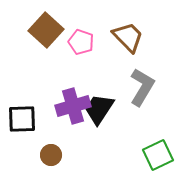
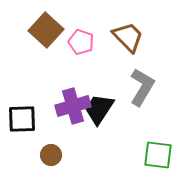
green square: rotated 32 degrees clockwise
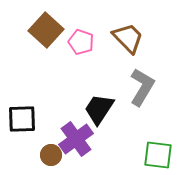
brown trapezoid: moved 1 px down
purple cross: moved 3 px right, 33 px down; rotated 20 degrees counterclockwise
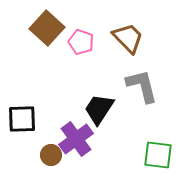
brown square: moved 1 px right, 2 px up
gray L-shape: moved 1 px up; rotated 45 degrees counterclockwise
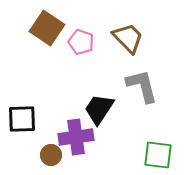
brown square: rotated 8 degrees counterclockwise
purple cross: moved 2 px up; rotated 28 degrees clockwise
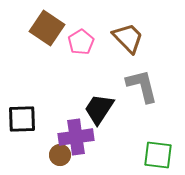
pink pentagon: rotated 20 degrees clockwise
brown circle: moved 9 px right
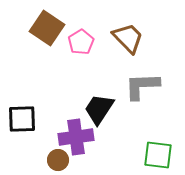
gray L-shape: rotated 78 degrees counterclockwise
brown circle: moved 2 px left, 5 px down
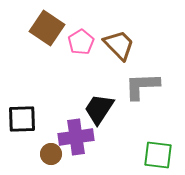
brown trapezoid: moved 9 px left, 7 px down
brown circle: moved 7 px left, 6 px up
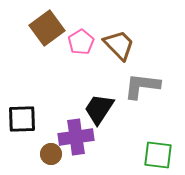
brown square: rotated 20 degrees clockwise
gray L-shape: rotated 9 degrees clockwise
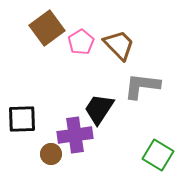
purple cross: moved 1 px left, 2 px up
green square: rotated 24 degrees clockwise
